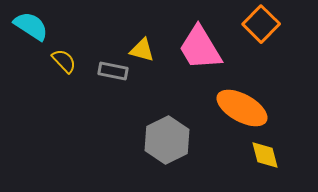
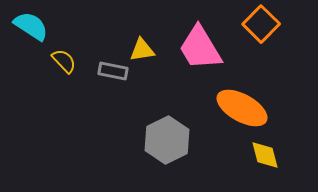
yellow triangle: rotated 24 degrees counterclockwise
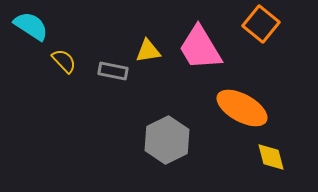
orange square: rotated 6 degrees counterclockwise
yellow triangle: moved 6 px right, 1 px down
yellow diamond: moved 6 px right, 2 px down
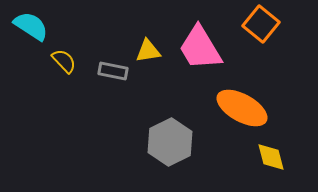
gray hexagon: moved 3 px right, 2 px down
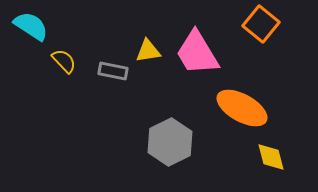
pink trapezoid: moved 3 px left, 5 px down
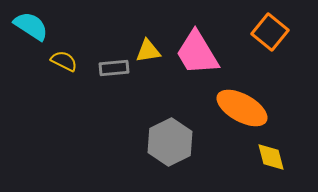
orange square: moved 9 px right, 8 px down
yellow semicircle: rotated 20 degrees counterclockwise
gray rectangle: moved 1 px right, 3 px up; rotated 16 degrees counterclockwise
